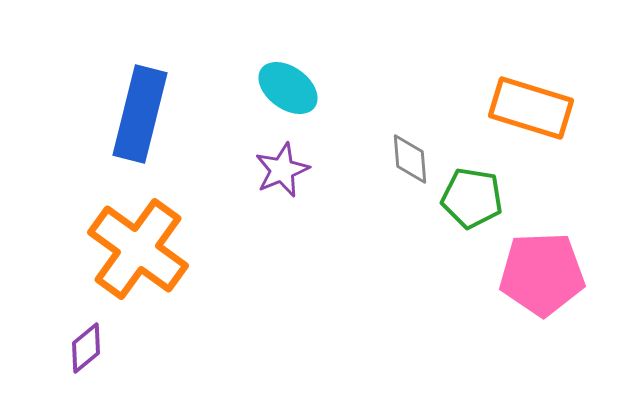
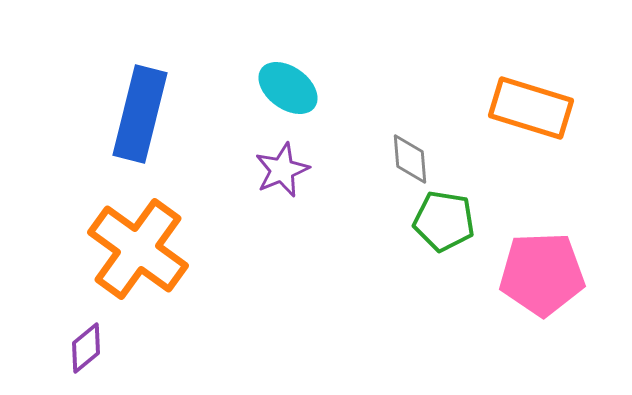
green pentagon: moved 28 px left, 23 px down
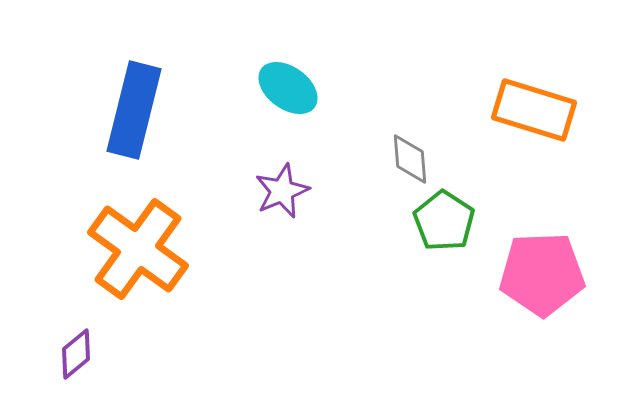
orange rectangle: moved 3 px right, 2 px down
blue rectangle: moved 6 px left, 4 px up
purple star: moved 21 px down
green pentagon: rotated 24 degrees clockwise
purple diamond: moved 10 px left, 6 px down
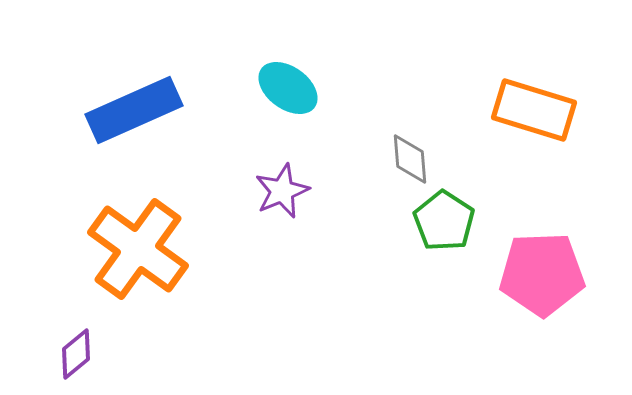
blue rectangle: rotated 52 degrees clockwise
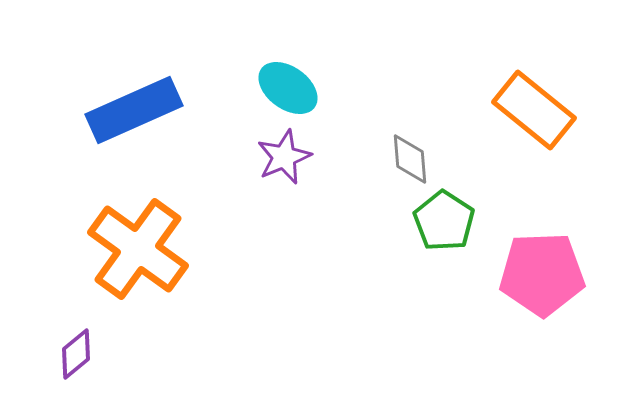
orange rectangle: rotated 22 degrees clockwise
purple star: moved 2 px right, 34 px up
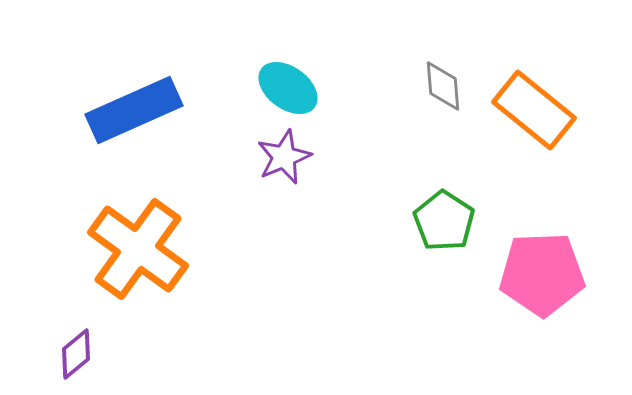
gray diamond: moved 33 px right, 73 px up
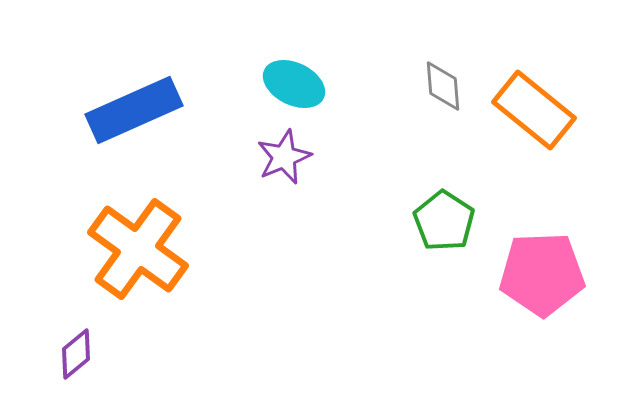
cyan ellipse: moved 6 px right, 4 px up; rotated 10 degrees counterclockwise
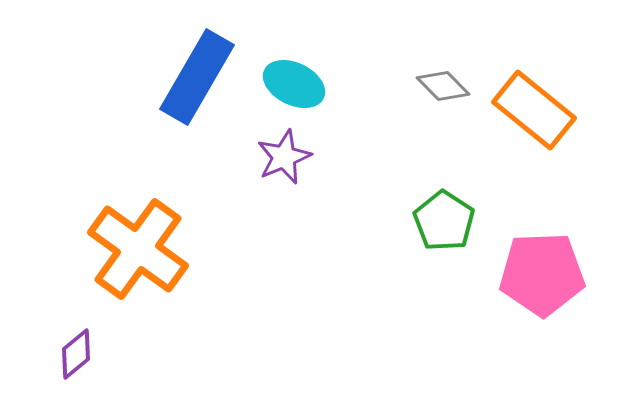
gray diamond: rotated 40 degrees counterclockwise
blue rectangle: moved 63 px right, 33 px up; rotated 36 degrees counterclockwise
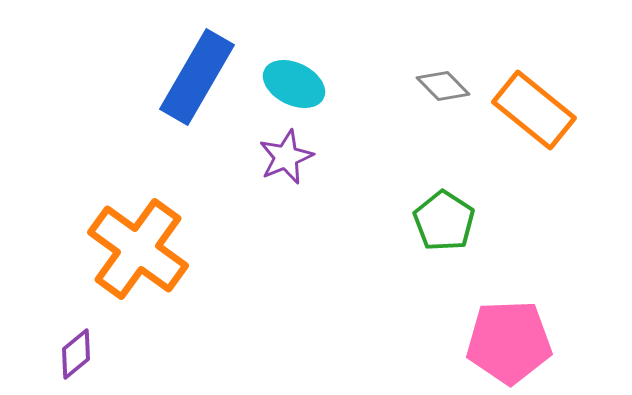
purple star: moved 2 px right
pink pentagon: moved 33 px left, 68 px down
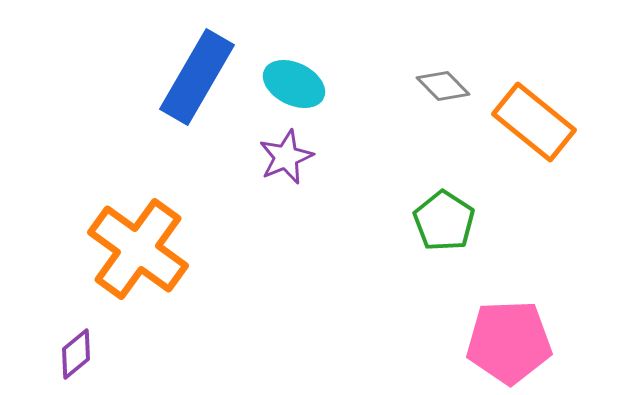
orange rectangle: moved 12 px down
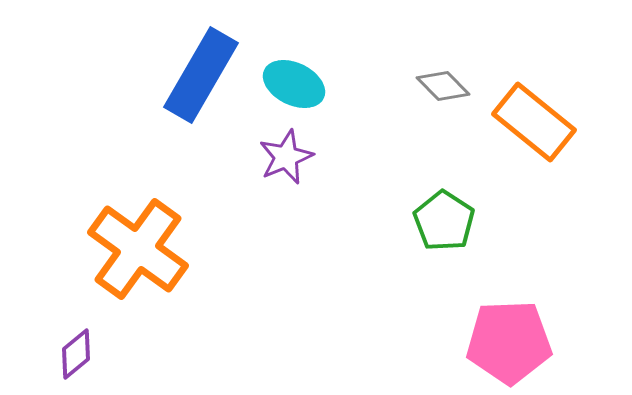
blue rectangle: moved 4 px right, 2 px up
